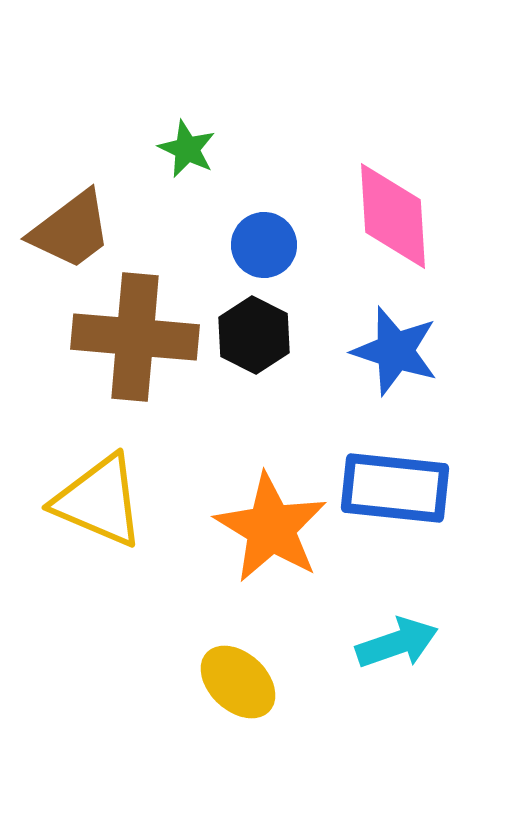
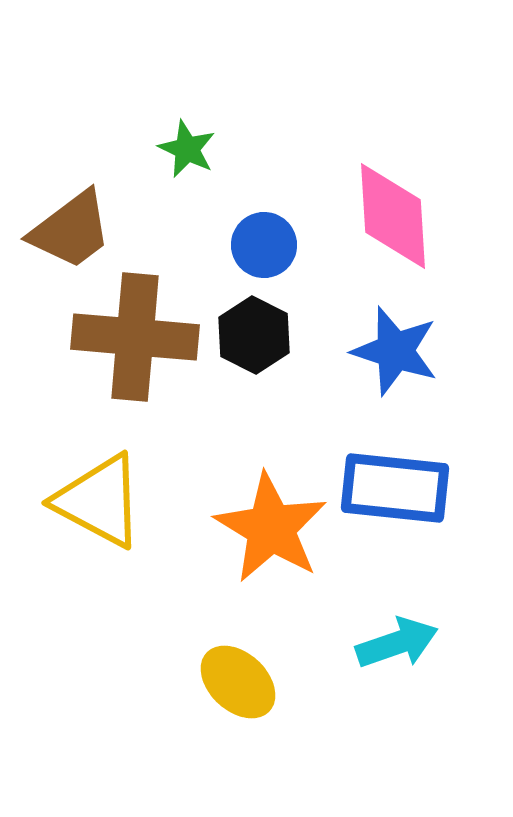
yellow triangle: rotated 5 degrees clockwise
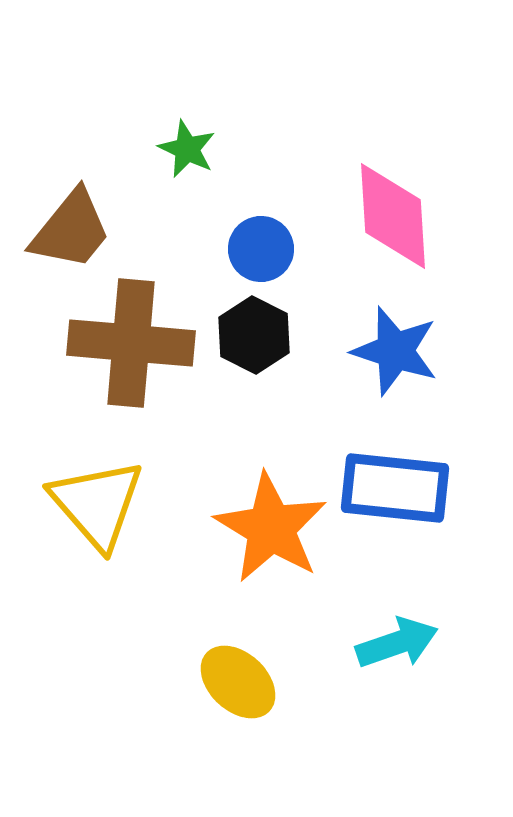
brown trapezoid: rotated 14 degrees counterclockwise
blue circle: moved 3 px left, 4 px down
brown cross: moved 4 px left, 6 px down
yellow triangle: moved 2 px left, 3 px down; rotated 21 degrees clockwise
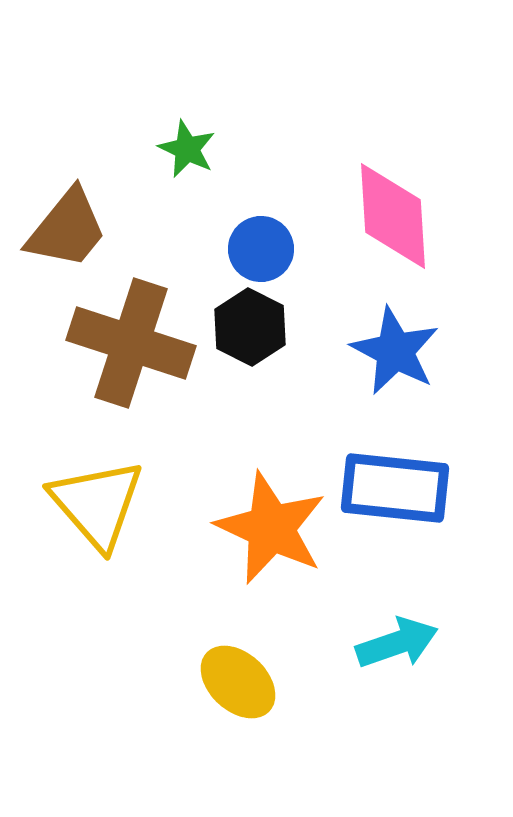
brown trapezoid: moved 4 px left, 1 px up
black hexagon: moved 4 px left, 8 px up
brown cross: rotated 13 degrees clockwise
blue star: rotated 10 degrees clockwise
orange star: rotated 6 degrees counterclockwise
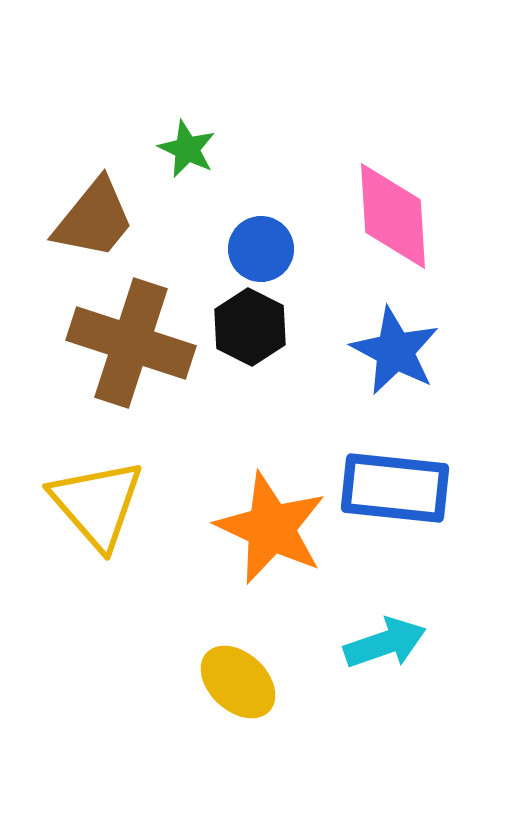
brown trapezoid: moved 27 px right, 10 px up
cyan arrow: moved 12 px left
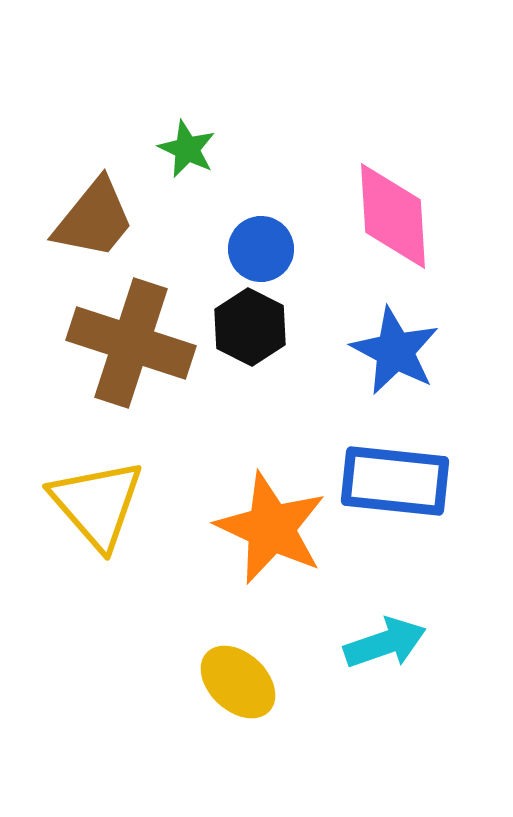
blue rectangle: moved 7 px up
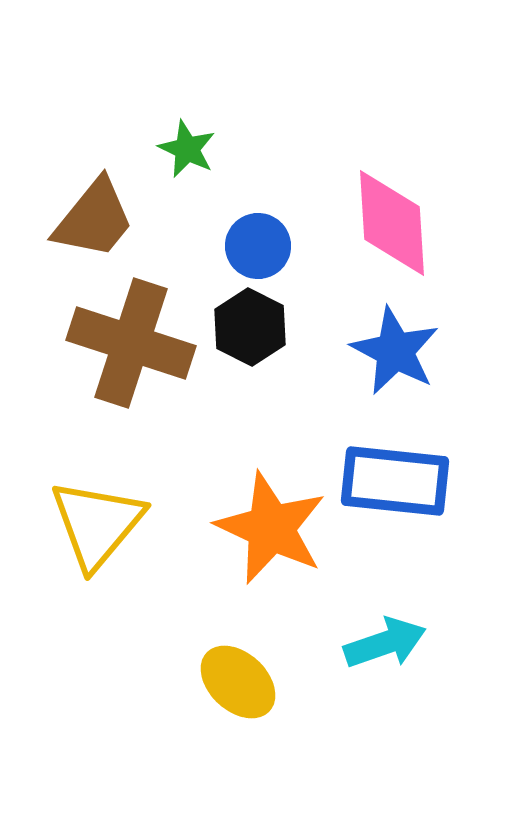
pink diamond: moved 1 px left, 7 px down
blue circle: moved 3 px left, 3 px up
yellow triangle: moved 20 px down; rotated 21 degrees clockwise
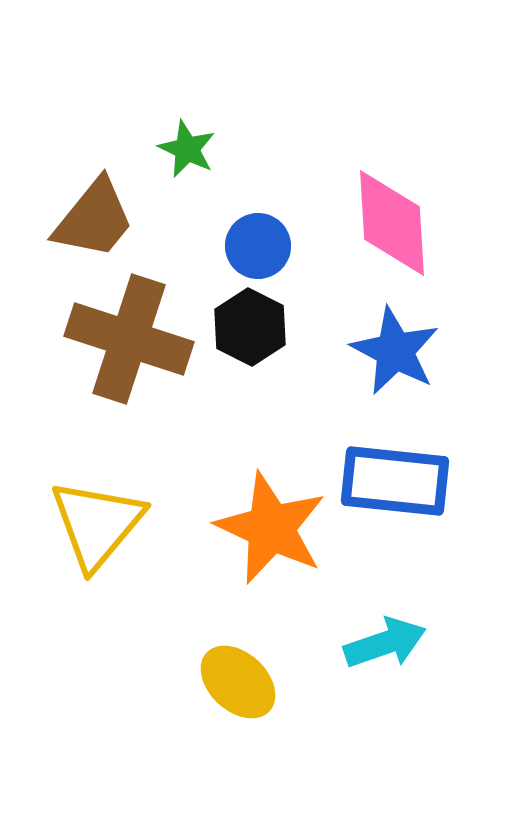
brown cross: moved 2 px left, 4 px up
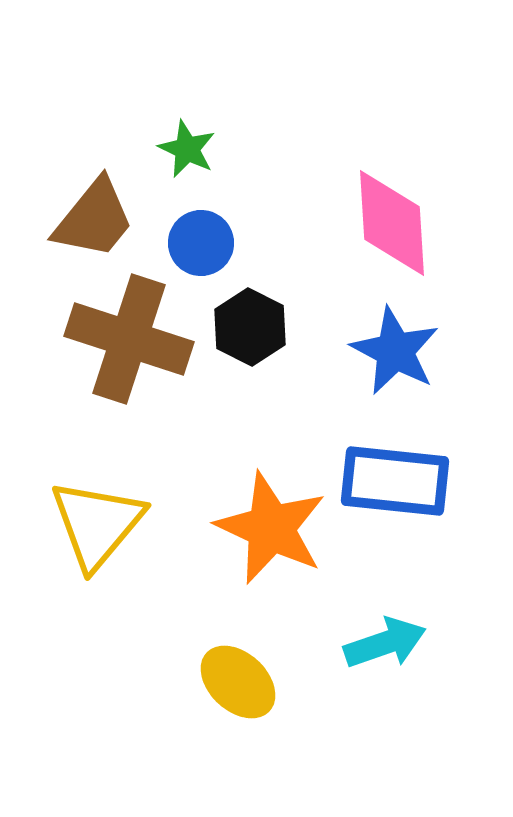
blue circle: moved 57 px left, 3 px up
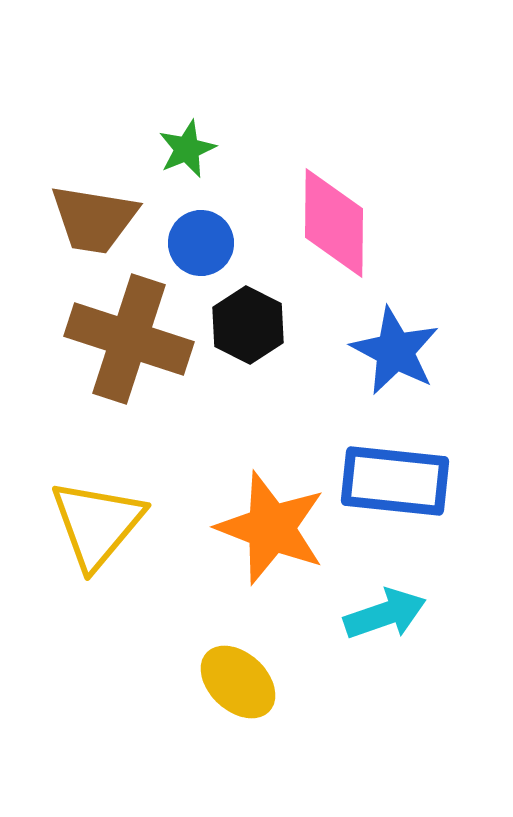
green star: rotated 24 degrees clockwise
brown trapezoid: rotated 60 degrees clockwise
pink diamond: moved 58 px left; rotated 4 degrees clockwise
black hexagon: moved 2 px left, 2 px up
orange star: rotated 4 degrees counterclockwise
cyan arrow: moved 29 px up
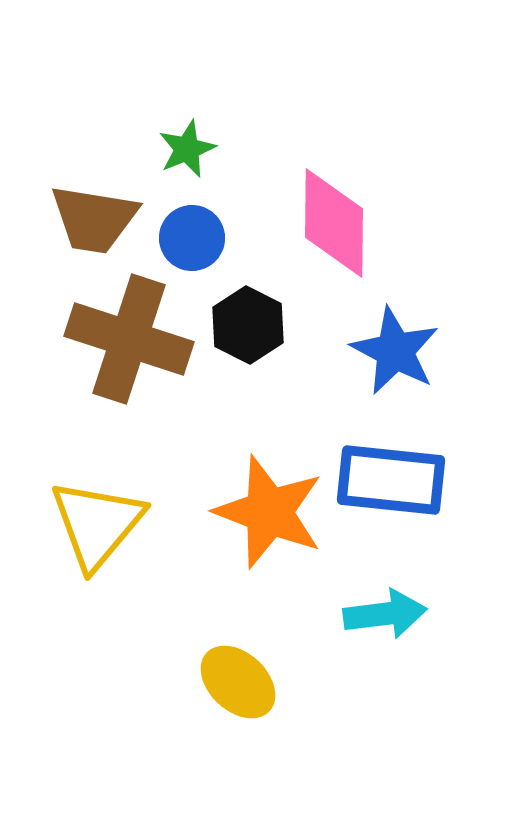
blue circle: moved 9 px left, 5 px up
blue rectangle: moved 4 px left, 1 px up
orange star: moved 2 px left, 16 px up
cyan arrow: rotated 12 degrees clockwise
